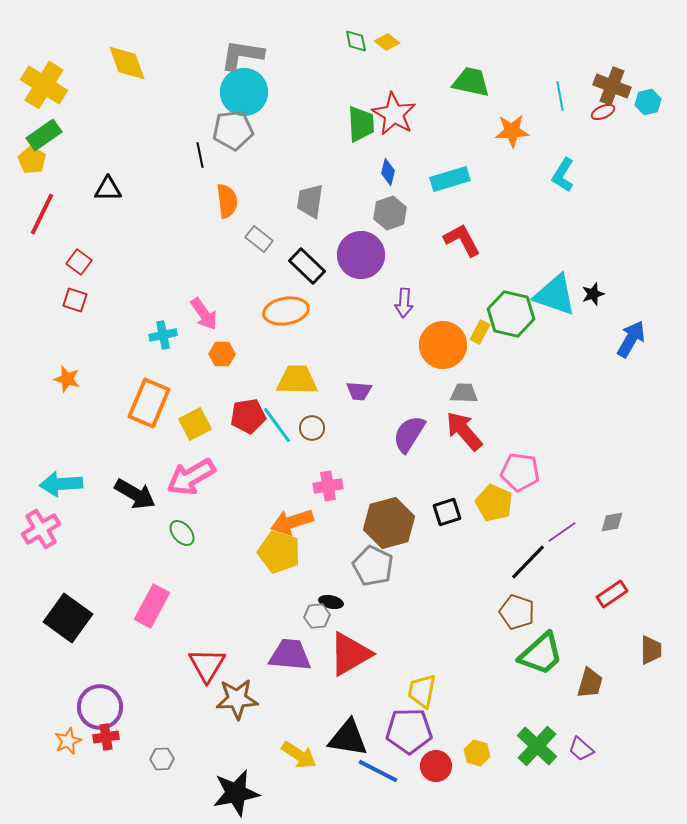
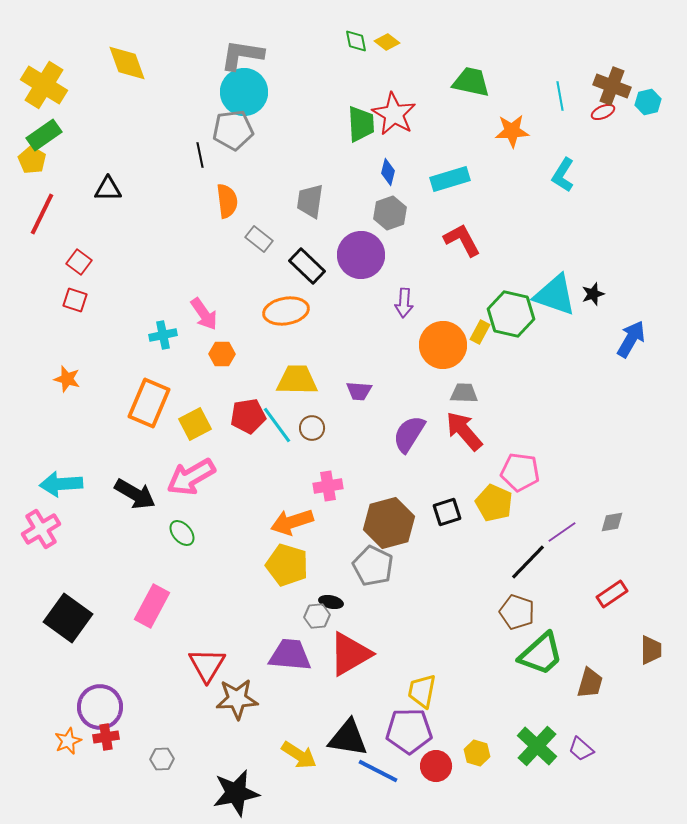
yellow pentagon at (279, 552): moved 8 px right, 13 px down
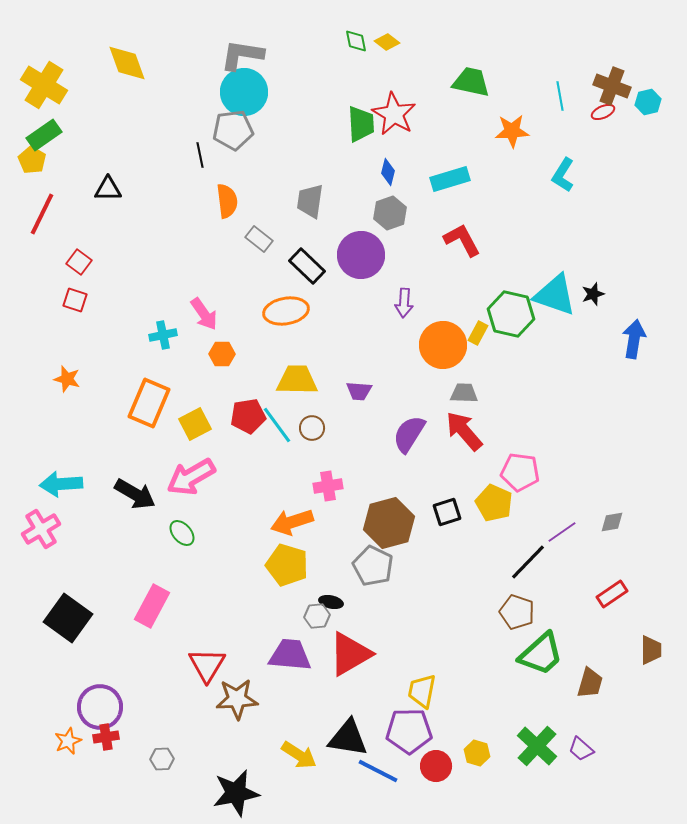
yellow rectangle at (480, 332): moved 2 px left, 1 px down
blue arrow at (631, 339): moved 3 px right; rotated 21 degrees counterclockwise
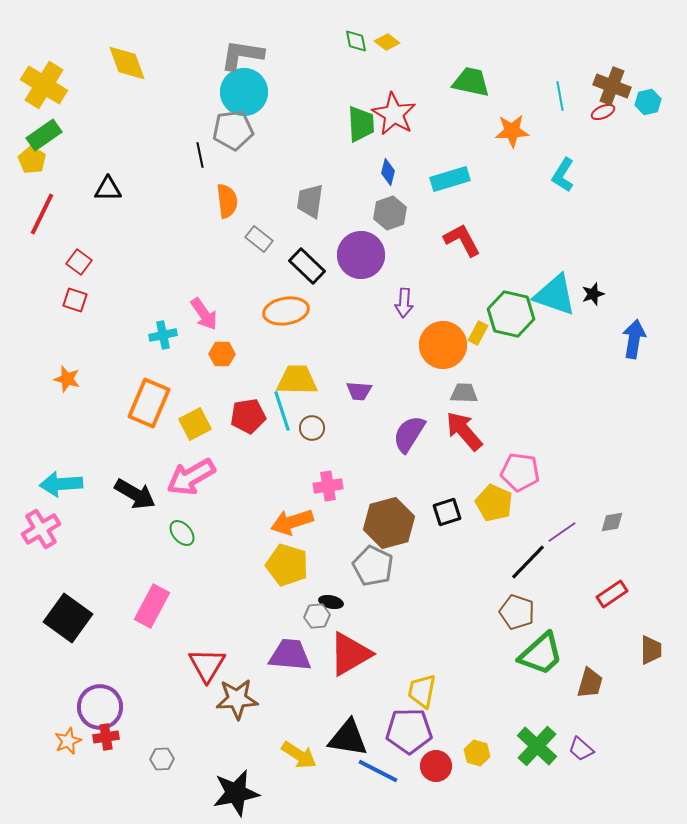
cyan line at (277, 425): moved 5 px right, 14 px up; rotated 18 degrees clockwise
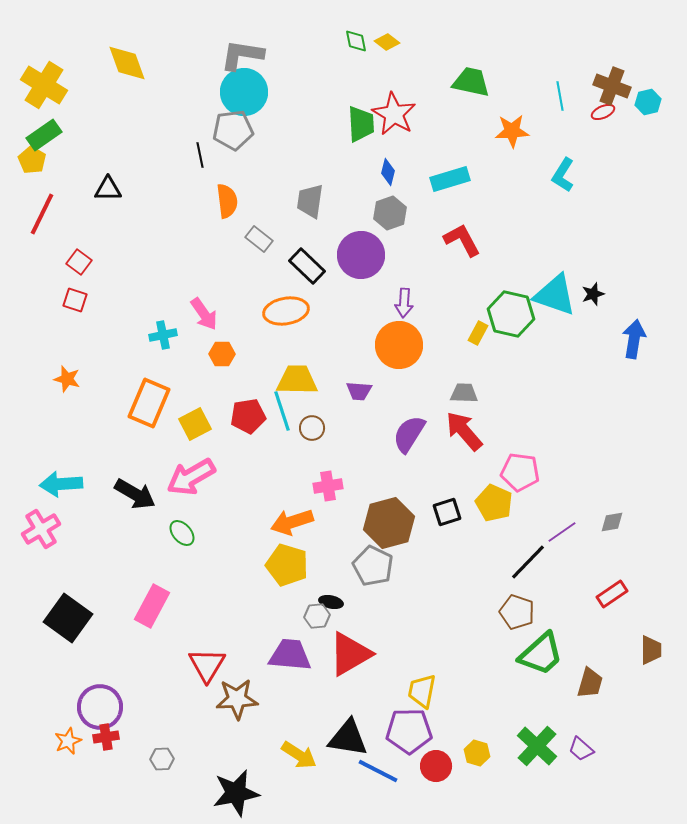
orange circle at (443, 345): moved 44 px left
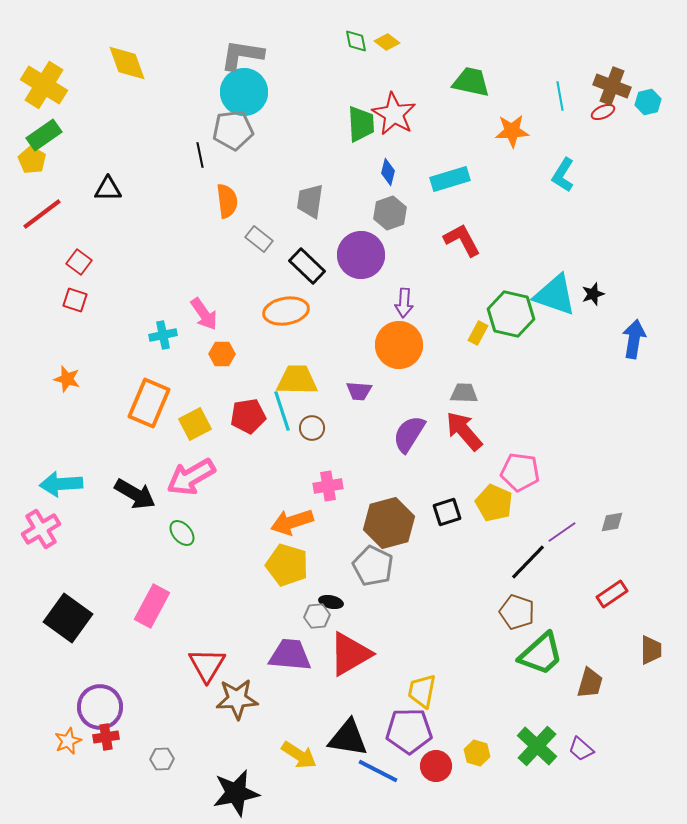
red line at (42, 214): rotated 27 degrees clockwise
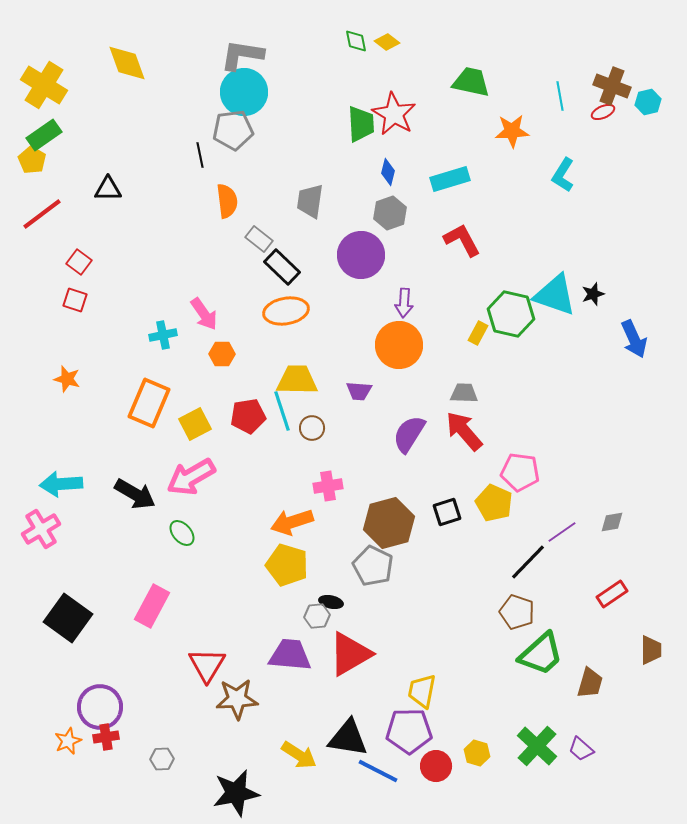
black rectangle at (307, 266): moved 25 px left, 1 px down
blue arrow at (634, 339): rotated 147 degrees clockwise
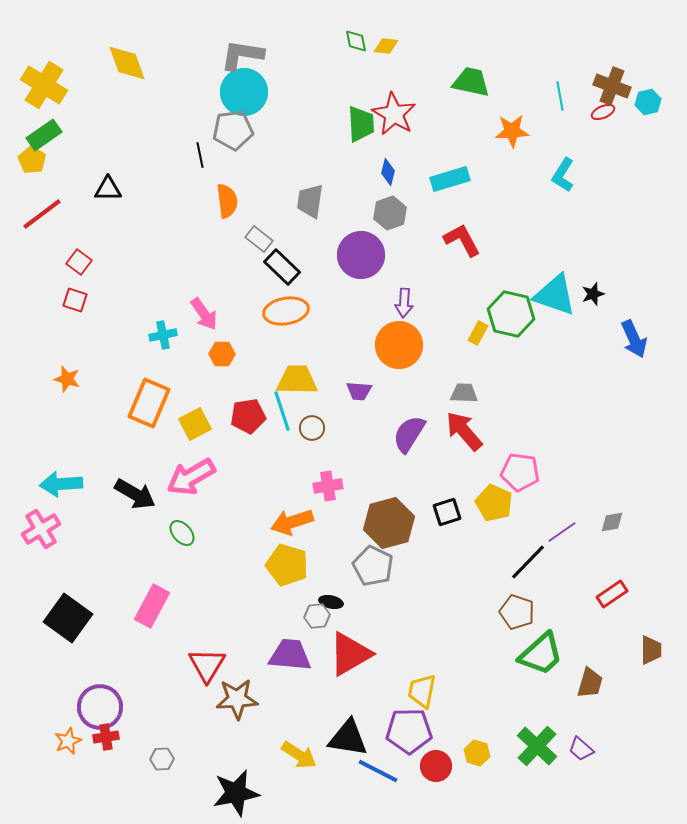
yellow diamond at (387, 42): moved 1 px left, 4 px down; rotated 30 degrees counterclockwise
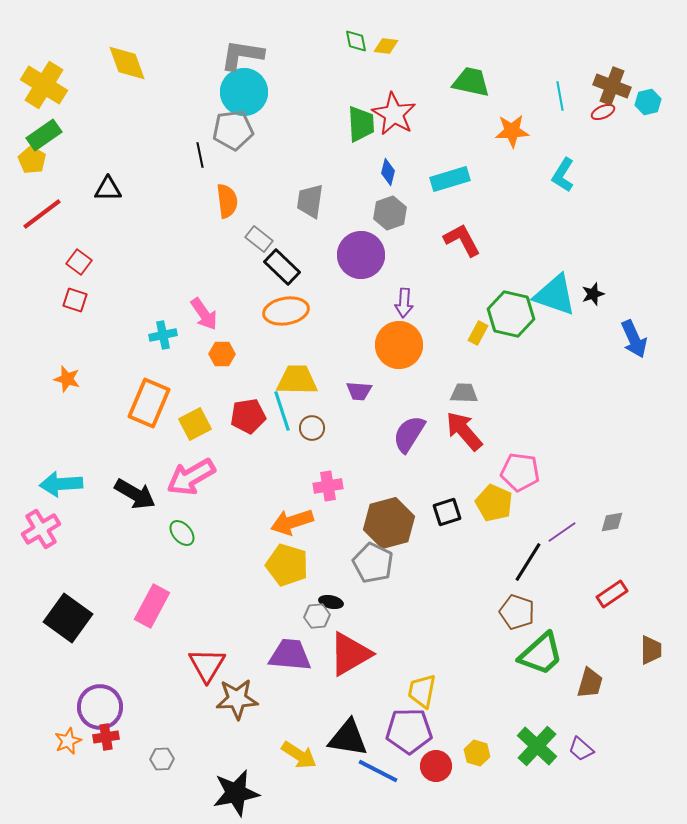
black line at (528, 562): rotated 12 degrees counterclockwise
gray pentagon at (373, 566): moved 3 px up
